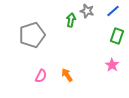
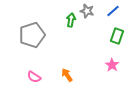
pink semicircle: moved 7 px left, 1 px down; rotated 96 degrees clockwise
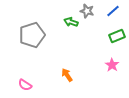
green arrow: moved 2 px down; rotated 80 degrees counterclockwise
green rectangle: rotated 49 degrees clockwise
pink semicircle: moved 9 px left, 8 px down
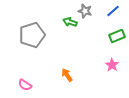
gray star: moved 2 px left
green arrow: moved 1 px left
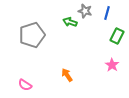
blue line: moved 6 px left, 2 px down; rotated 32 degrees counterclockwise
green rectangle: rotated 42 degrees counterclockwise
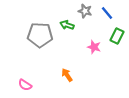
blue line: rotated 56 degrees counterclockwise
green arrow: moved 3 px left, 3 px down
gray pentagon: moved 8 px right; rotated 20 degrees clockwise
pink star: moved 18 px left, 18 px up; rotated 16 degrees counterclockwise
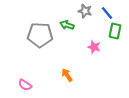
green rectangle: moved 2 px left, 5 px up; rotated 14 degrees counterclockwise
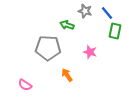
gray pentagon: moved 8 px right, 13 px down
pink star: moved 4 px left, 5 px down
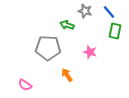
blue line: moved 2 px right, 1 px up
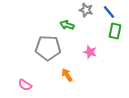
gray star: moved 1 px right, 1 px up
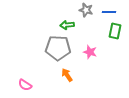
blue line: rotated 48 degrees counterclockwise
green arrow: rotated 24 degrees counterclockwise
gray pentagon: moved 10 px right
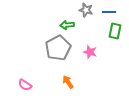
gray pentagon: rotated 30 degrees counterclockwise
orange arrow: moved 1 px right, 7 px down
